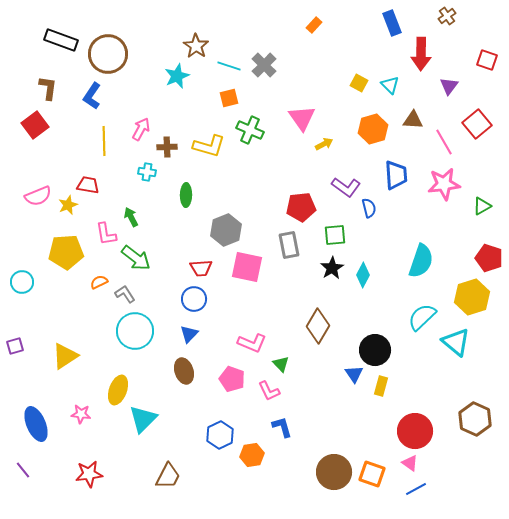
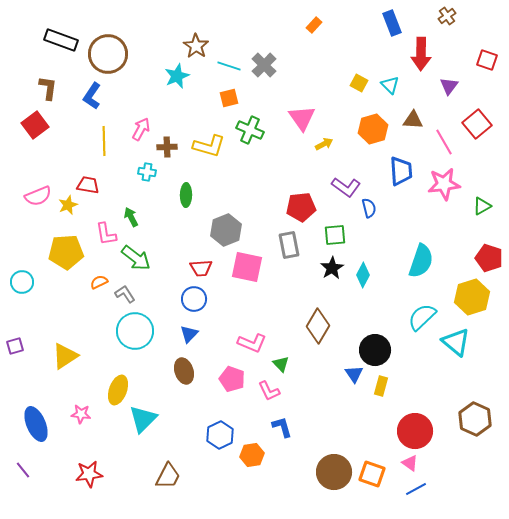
blue trapezoid at (396, 175): moved 5 px right, 4 px up
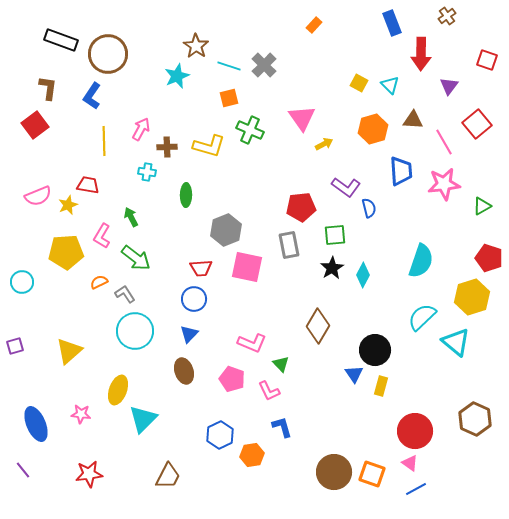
pink L-shape at (106, 234): moved 4 px left, 2 px down; rotated 40 degrees clockwise
yellow triangle at (65, 356): moved 4 px right, 5 px up; rotated 8 degrees counterclockwise
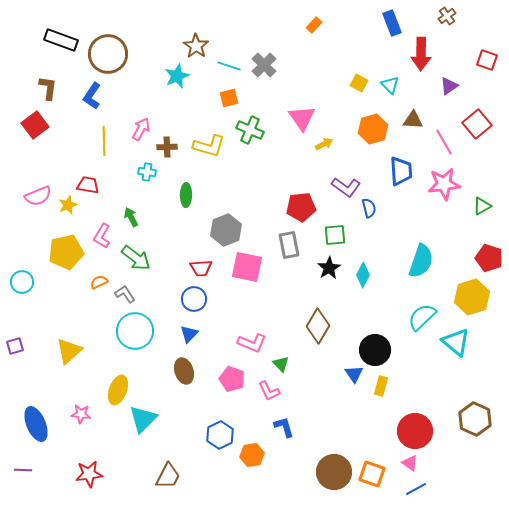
purple triangle at (449, 86): rotated 18 degrees clockwise
yellow pentagon at (66, 252): rotated 8 degrees counterclockwise
black star at (332, 268): moved 3 px left
blue L-shape at (282, 427): moved 2 px right
purple line at (23, 470): rotated 48 degrees counterclockwise
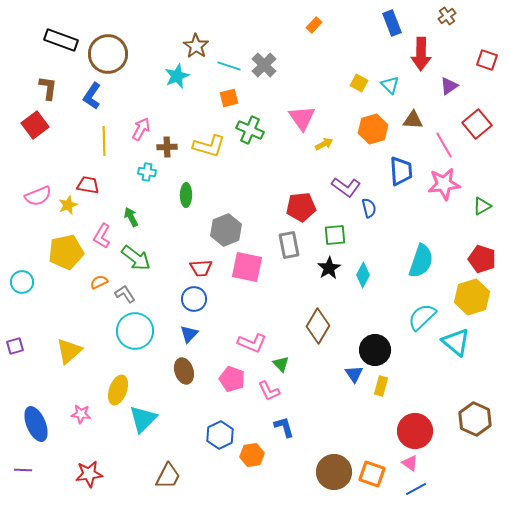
pink line at (444, 142): moved 3 px down
red pentagon at (489, 258): moved 7 px left, 1 px down
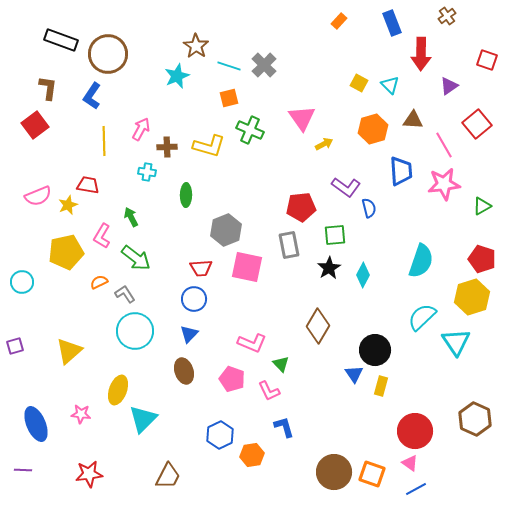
orange rectangle at (314, 25): moved 25 px right, 4 px up
cyan triangle at (456, 342): rotated 16 degrees clockwise
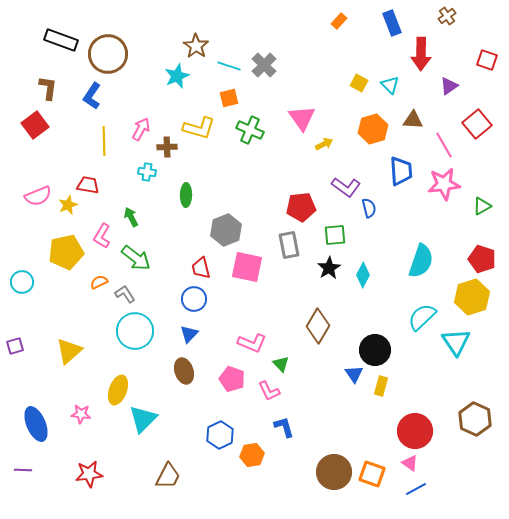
yellow L-shape at (209, 146): moved 10 px left, 18 px up
red trapezoid at (201, 268): rotated 80 degrees clockwise
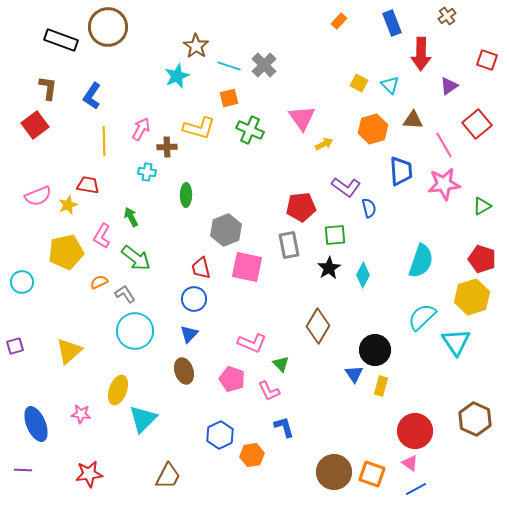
brown circle at (108, 54): moved 27 px up
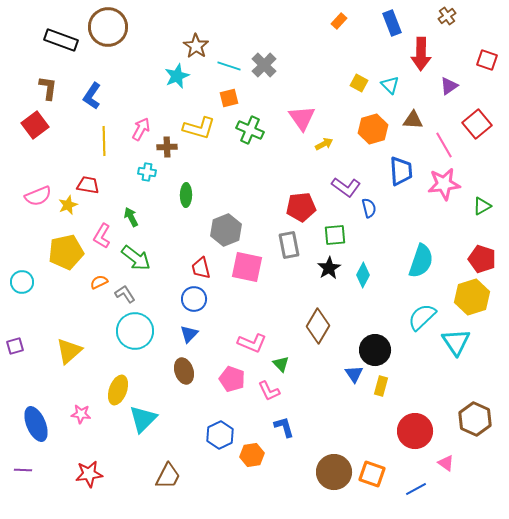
pink triangle at (410, 463): moved 36 px right
